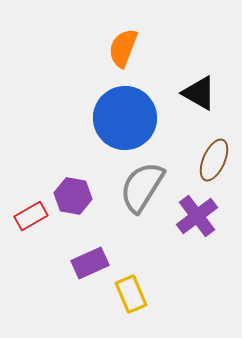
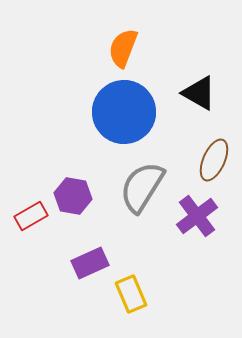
blue circle: moved 1 px left, 6 px up
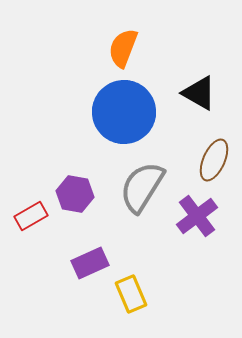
purple hexagon: moved 2 px right, 2 px up
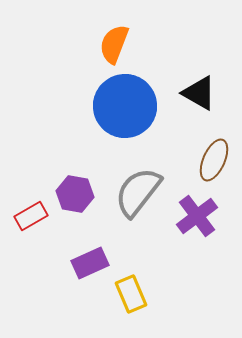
orange semicircle: moved 9 px left, 4 px up
blue circle: moved 1 px right, 6 px up
gray semicircle: moved 4 px left, 5 px down; rotated 6 degrees clockwise
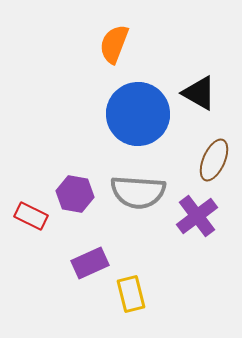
blue circle: moved 13 px right, 8 px down
gray semicircle: rotated 124 degrees counterclockwise
red rectangle: rotated 56 degrees clockwise
yellow rectangle: rotated 9 degrees clockwise
